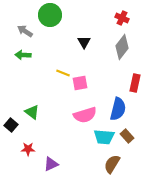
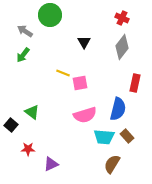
green arrow: rotated 56 degrees counterclockwise
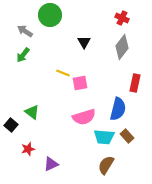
pink semicircle: moved 1 px left, 2 px down
red star: rotated 16 degrees counterclockwise
brown semicircle: moved 6 px left, 1 px down
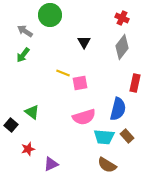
brown semicircle: moved 1 px right; rotated 90 degrees counterclockwise
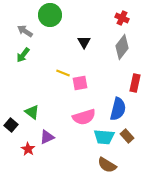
red star: rotated 24 degrees counterclockwise
purple triangle: moved 4 px left, 27 px up
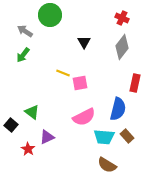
pink semicircle: rotated 10 degrees counterclockwise
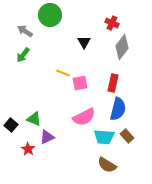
red cross: moved 10 px left, 5 px down
red rectangle: moved 22 px left
green triangle: moved 2 px right, 7 px down; rotated 14 degrees counterclockwise
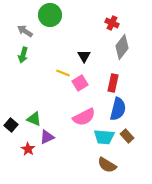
black triangle: moved 14 px down
green arrow: rotated 21 degrees counterclockwise
pink square: rotated 21 degrees counterclockwise
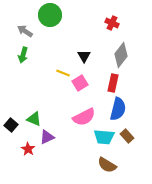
gray diamond: moved 1 px left, 8 px down
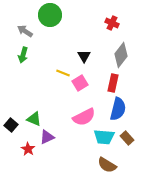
brown rectangle: moved 2 px down
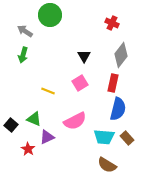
yellow line: moved 15 px left, 18 px down
pink semicircle: moved 9 px left, 4 px down
